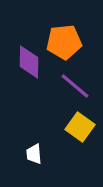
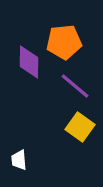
white trapezoid: moved 15 px left, 6 px down
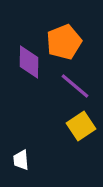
orange pentagon: rotated 16 degrees counterclockwise
yellow square: moved 1 px right, 1 px up; rotated 20 degrees clockwise
white trapezoid: moved 2 px right
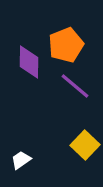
orange pentagon: moved 2 px right, 3 px down
yellow square: moved 4 px right, 19 px down; rotated 12 degrees counterclockwise
white trapezoid: rotated 60 degrees clockwise
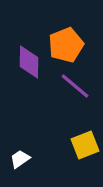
yellow square: rotated 24 degrees clockwise
white trapezoid: moved 1 px left, 1 px up
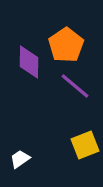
orange pentagon: rotated 12 degrees counterclockwise
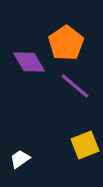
orange pentagon: moved 2 px up
purple diamond: rotated 32 degrees counterclockwise
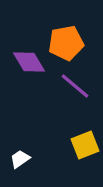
orange pentagon: rotated 24 degrees clockwise
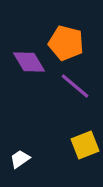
orange pentagon: rotated 24 degrees clockwise
